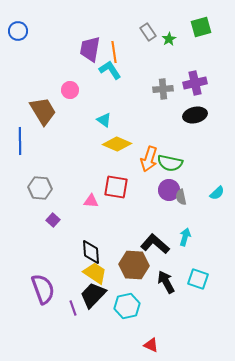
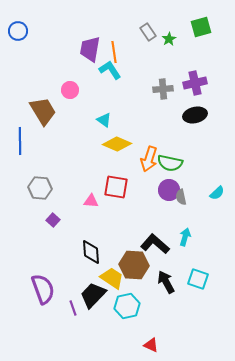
yellow trapezoid: moved 17 px right, 5 px down
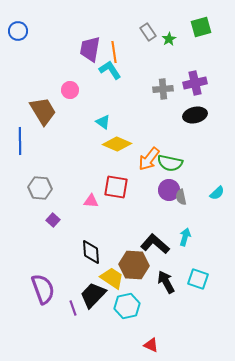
cyan triangle: moved 1 px left, 2 px down
orange arrow: rotated 20 degrees clockwise
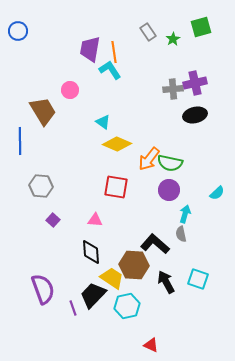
green star: moved 4 px right
gray cross: moved 10 px right
gray hexagon: moved 1 px right, 2 px up
gray semicircle: moved 37 px down
pink triangle: moved 4 px right, 19 px down
cyan arrow: moved 23 px up
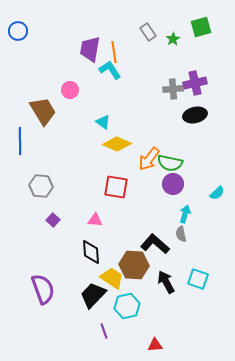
purple circle: moved 4 px right, 6 px up
purple line: moved 31 px right, 23 px down
red triangle: moved 4 px right; rotated 28 degrees counterclockwise
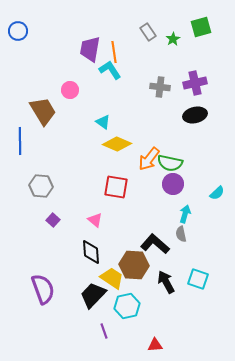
gray cross: moved 13 px left, 2 px up; rotated 12 degrees clockwise
pink triangle: rotated 35 degrees clockwise
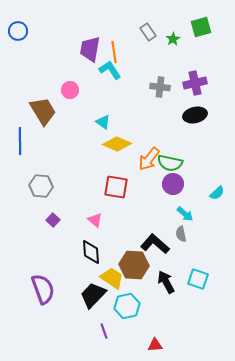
cyan arrow: rotated 114 degrees clockwise
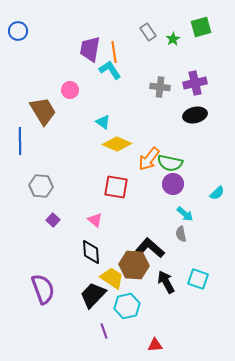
black L-shape: moved 5 px left, 4 px down
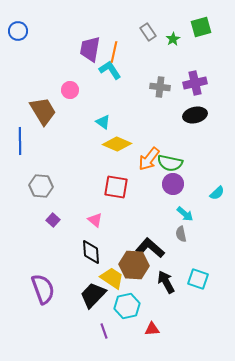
orange line: rotated 20 degrees clockwise
red triangle: moved 3 px left, 16 px up
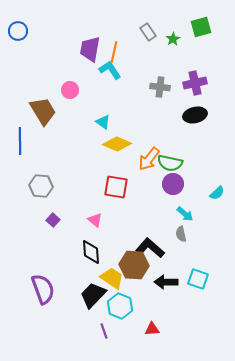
black arrow: rotated 60 degrees counterclockwise
cyan hexagon: moved 7 px left; rotated 25 degrees counterclockwise
